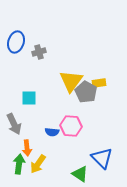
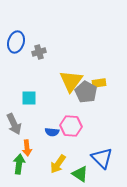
yellow arrow: moved 20 px right
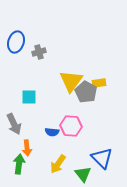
cyan square: moved 1 px up
green triangle: moved 3 px right; rotated 18 degrees clockwise
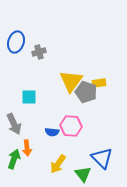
gray pentagon: rotated 10 degrees counterclockwise
green arrow: moved 5 px left, 5 px up; rotated 12 degrees clockwise
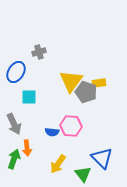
blue ellipse: moved 30 px down; rotated 15 degrees clockwise
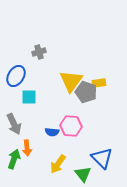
blue ellipse: moved 4 px down
